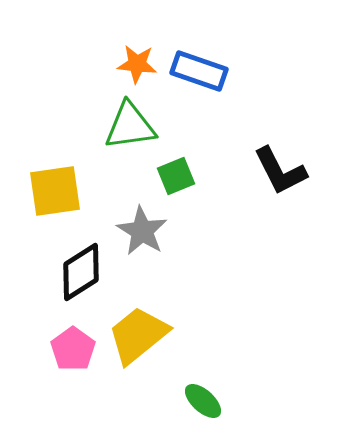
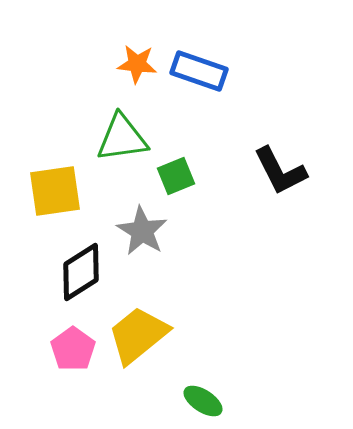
green triangle: moved 8 px left, 12 px down
green ellipse: rotated 9 degrees counterclockwise
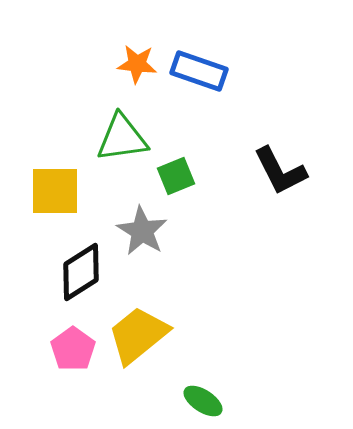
yellow square: rotated 8 degrees clockwise
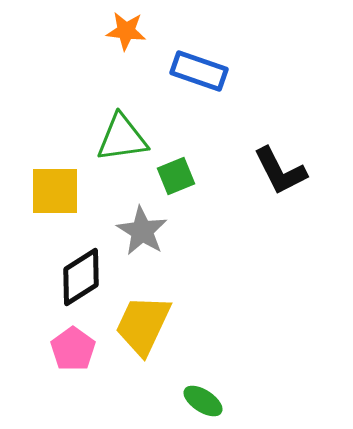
orange star: moved 11 px left, 33 px up
black diamond: moved 5 px down
yellow trapezoid: moved 5 px right, 10 px up; rotated 26 degrees counterclockwise
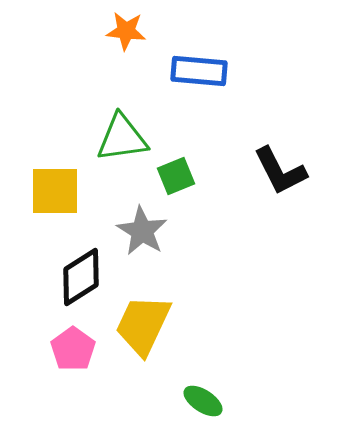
blue rectangle: rotated 14 degrees counterclockwise
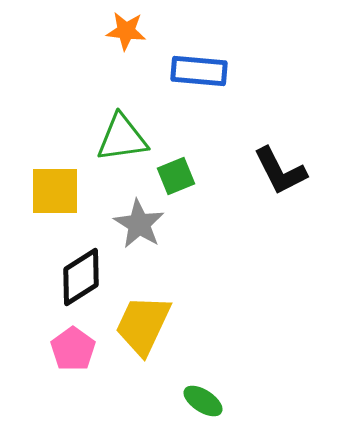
gray star: moved 3 px left, 7 px up
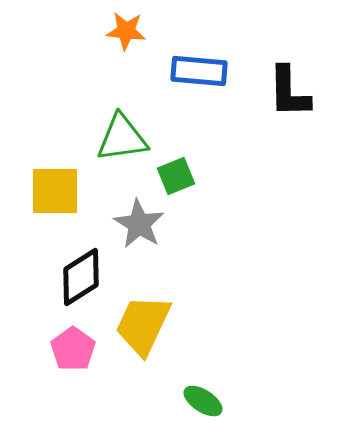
black L-shape: moved 9 px right, 79 px up; rotated 26 degrees clockwise
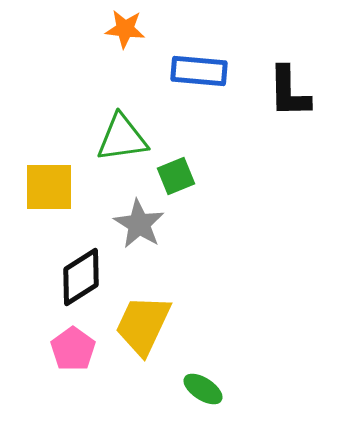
orange star: moved 1 px left, 2 px up
yellow square: moved 6 px left, 4 px up
green ellipse: moved 12 px up
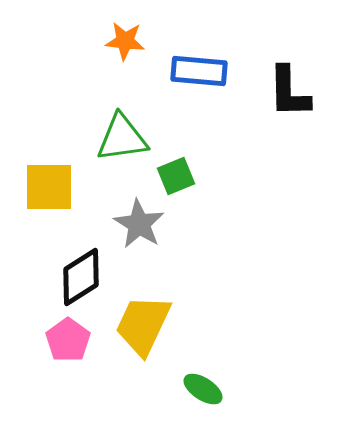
orange star: moved 12 px down
pink pentagon: moved 5 px left, 9 px up
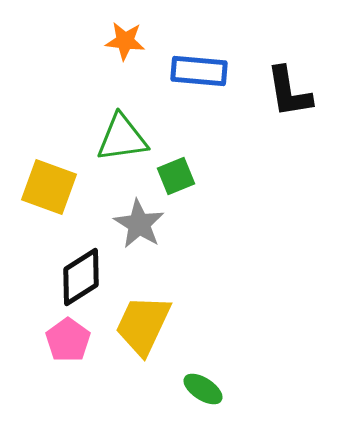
black L-shape: rotated 8 degrees counterclockwise
yellow square: rotated 20 degrees clockwise
